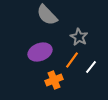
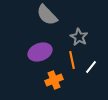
orange line: rotated 48 degrees counterclockwise
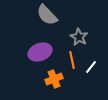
orange cross: moved 1 px up
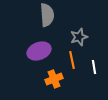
gray semicircle: rotated 140 degrees counterclockwise
gray star: rotated 24 degrees clockwise
purple ellipse: moved 1 px left, 1 px up
white line: moved 3 px right; rotated 48 degrees counterclockwise
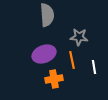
gray star: rotated 24 degrees clockwise
purple ellipse: moved 5 px right, 3 px down
orange cross: rotated 12 degrees clockwise
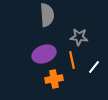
white line: rotated 48 degrees clockwise
